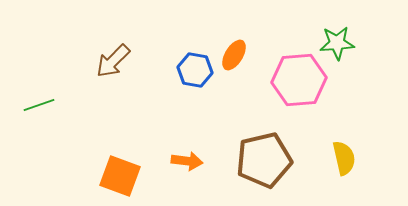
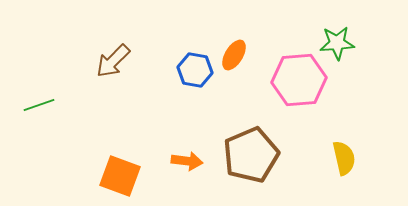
brown pentagon: moved 13 px left, 5 px up; rotated 10 degrees counterclockwise
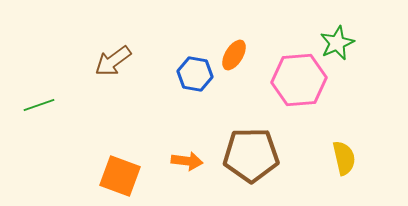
green star: rotated 20 degrees counterclockwise
brown arrow: rotated 9 degrees clockwise
blue hexagon: moved 4 px down
brown pentagon: rotated 22 degrees clockwise
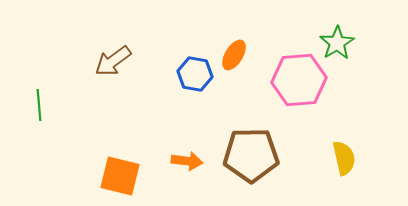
green star: rotated 8 degrees counterclockwise
green line: rotated 76 degrees counterclockwise
orange square: rotated 6 degrees counterclockwise
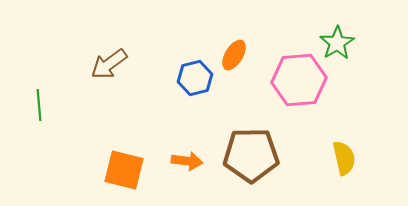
brown arrow: moved 4 px left, 3 px down
blue hexagon: moved 4 px down; rotated 24 degrees counterclockwise
orange square: moved 4 px right, 6 px up
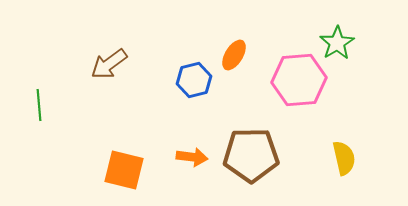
blue hexagon: moved 1 px left, 2 px down
orange arrow: moved 5 px right, 4 px up
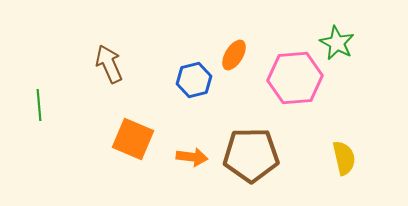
green star: rotated 12 degrees counterclockwise
brown arrow: rotated 102 degrees clockwise
pink hexagon: moved 4 px left, 2 px up
orange square: moved 9 px right, 31 px up; rotated 9 degrees clockwise
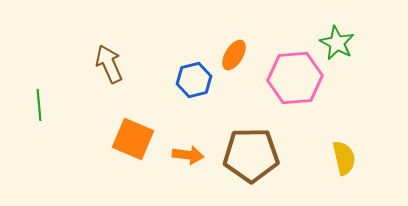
orange arrow: moved 4 px left, 2 px up
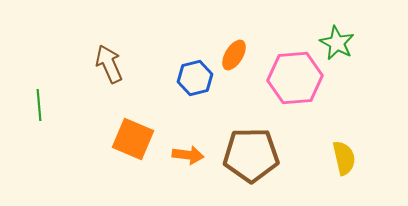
blue hexagon: moved 1 px right, 2 px up
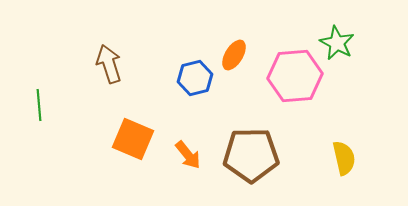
brown arrow: rotated 6 degrees clockwise
pink hexagon: moved 2 px up
orange arrow: rotated 44 degrees clockwise
